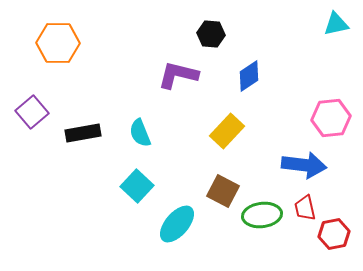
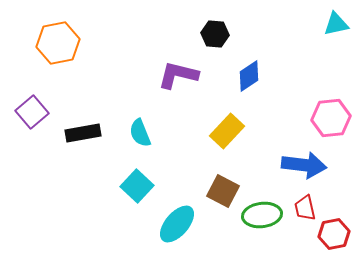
black hexagon: moved 4 px right
orange hexagon: rotated 12 degrees counterclockwise
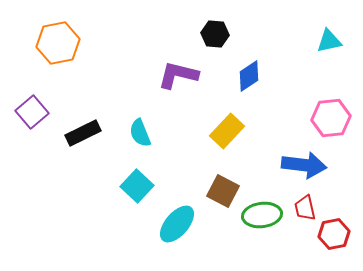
cyan triangle: moved 7 px left, 17 px down
black rectangle: rotated 16 degrees counterclockwise
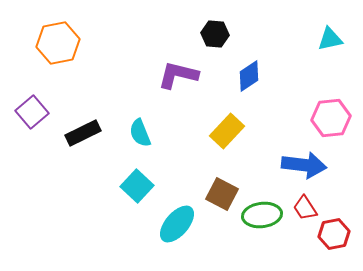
cyan triangle: moved 1 px right, 2 px up
brown square: moved 1 px left, 3 px down
red trapezoid: rotated 20 degrees counterclockwise
